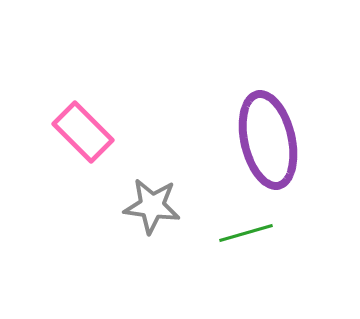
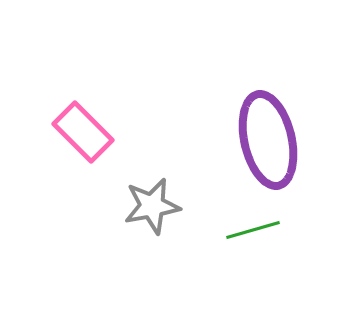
gray star: rotated 18 degrees counterclockwise
green line: moved 7 px right, 3 px up
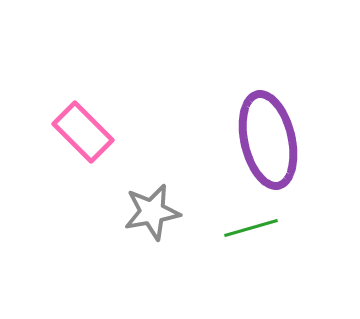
gray star: moved 6 px down
green line: moved 2 px left, 2 px up
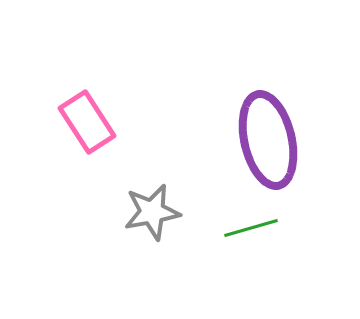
pink rectangle: moved 4 px right, 10 px up; rotated 12 degrees clockwise
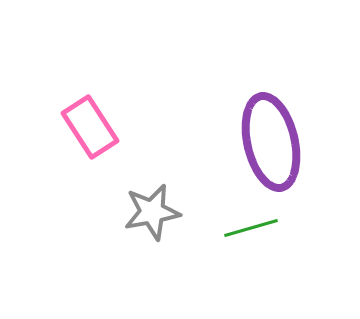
pink rectangle: moved 3 px right, 5 px down
purple ellipse: moved 3 px right, 2 px down
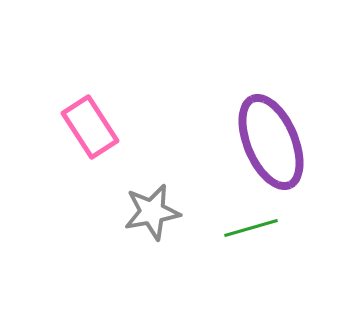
purple ellipse: rotated 10 degrees counterclockwise
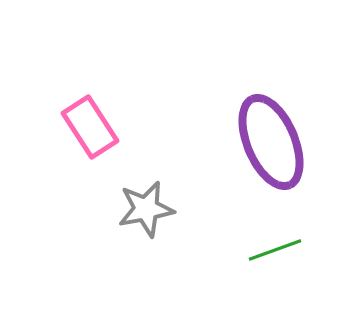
gray star: moved 6 px left, 3 px up
green line: moved 24 px right, 22 px down; rotated 4 degrees counterclockwise
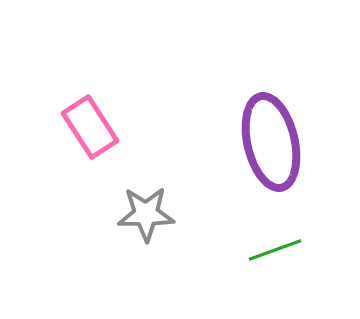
purple ellipse: rotated 10 degrees clockwise
gray star: moved 5 px down; rotated 10 degrees clockwise
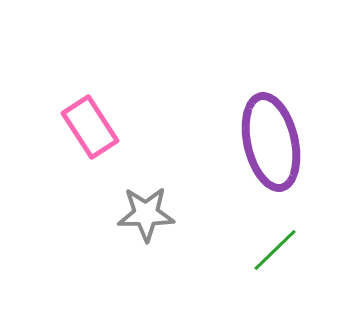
green line: rotated 24 degrees counterclockwise
